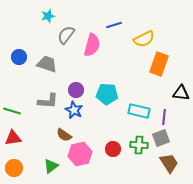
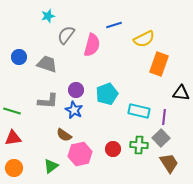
cyan pentagon: rotated 25 degrees counterclockwise
gray square: rotated 24 degrees counterclockwise
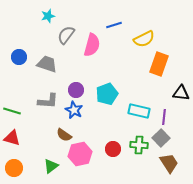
red triangle: moved 1 px left; rotated 24 degrees clockwise
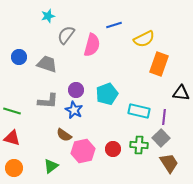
pink hexagon: moved 3 px right, 3 px up
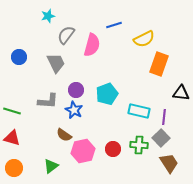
gray trapezoid: moved 9 px right, 1 px up; rotated 45 degrees clockwise
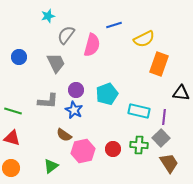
green line: moved 1 px right
orange circle: moved 3 px left
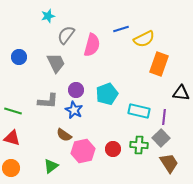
blue line: moved 7 px right, 4 px down
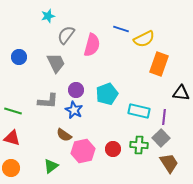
blue line: rotated 35 degrees clockwise
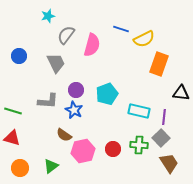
blue circle: moved 1 px up
orange circle: moved 9 px right
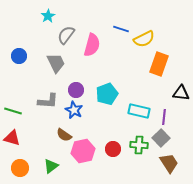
cyan star: rotated 16 degrees counterclockwise
